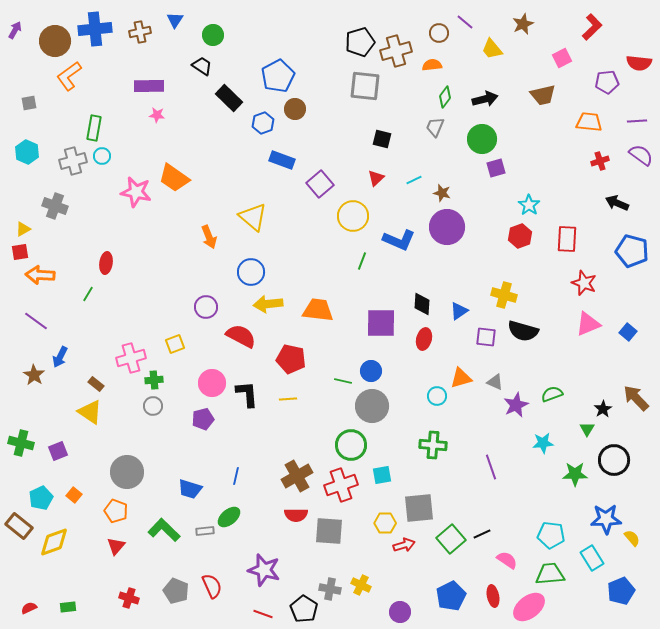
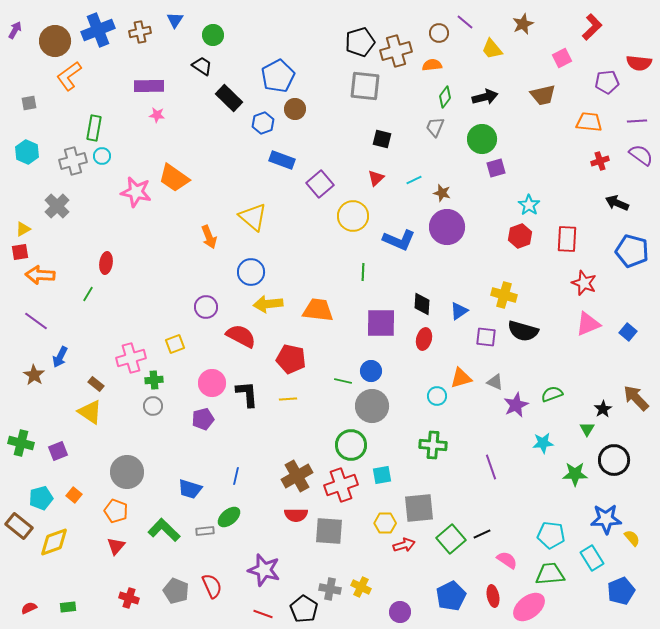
blue cross at (95, 29): moved 3 px right, 1 px down; rotated 16 degrees counterclockwise
black arrow at (485, 99): moved 2 px up
gray cross at (55, 206): moved 2 px right; rotated 25 degrees clockwise
green line at (362, 261): moved 1 px right, 11 px down; rotated 18 degrees counterclockwise
cyan pentagon at (41, 498): rotated 10 degrees clockwise
yellow cross at (361, 585): moved 2 px down
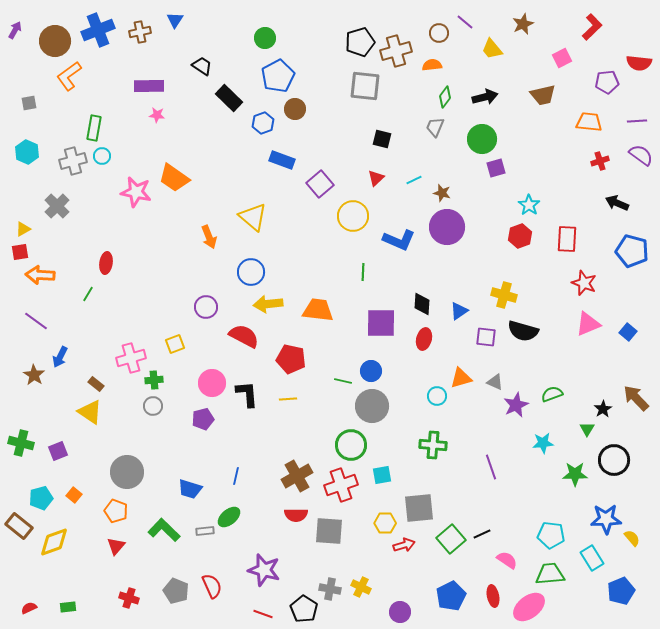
green circle at (213, 35): moved 52 px right, 3 px down
red semicircle at (241, 336): moved 3 px right
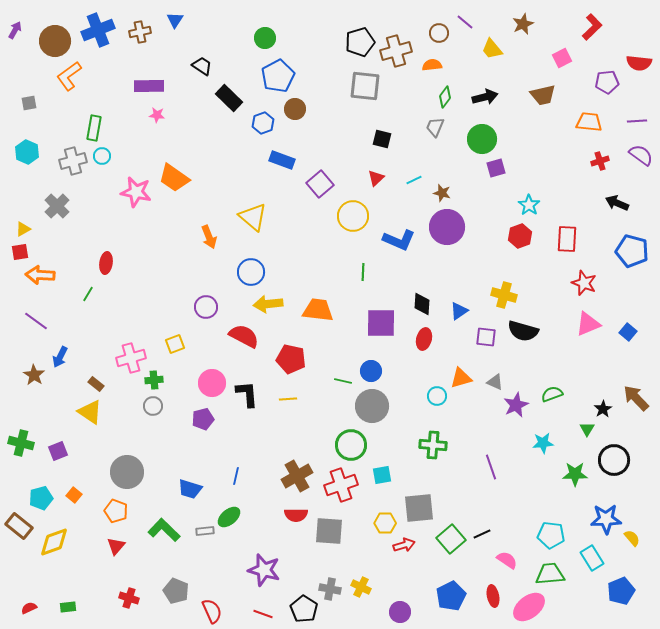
red semicircle at (212, 586): moved 25 px down
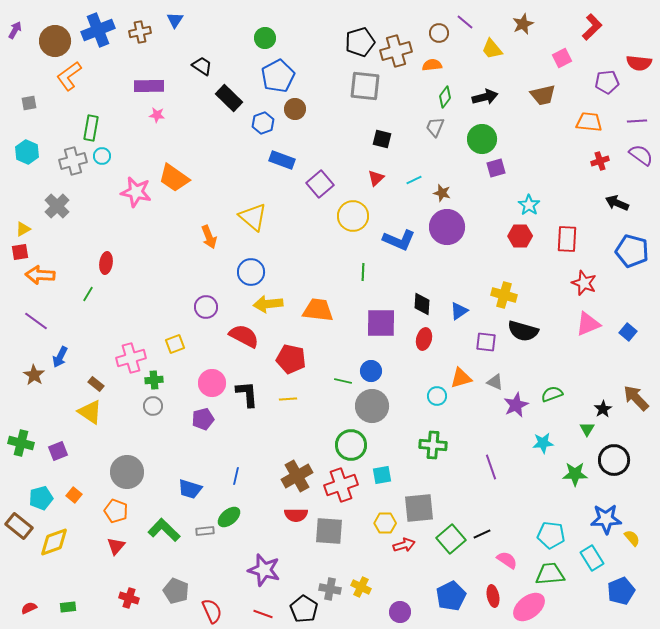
green rectangle at (94, 128): moved 3 px left
red hexagon at (520, 236): rotated 20 degrees clockwise
purple square at (486, 337): moved 5 px down
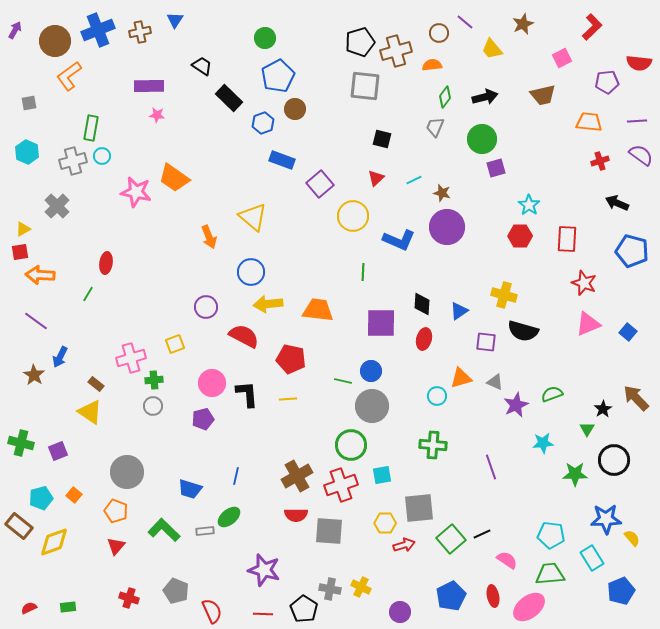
red line at (263, 614): rotated 18 degrees counterclockwise
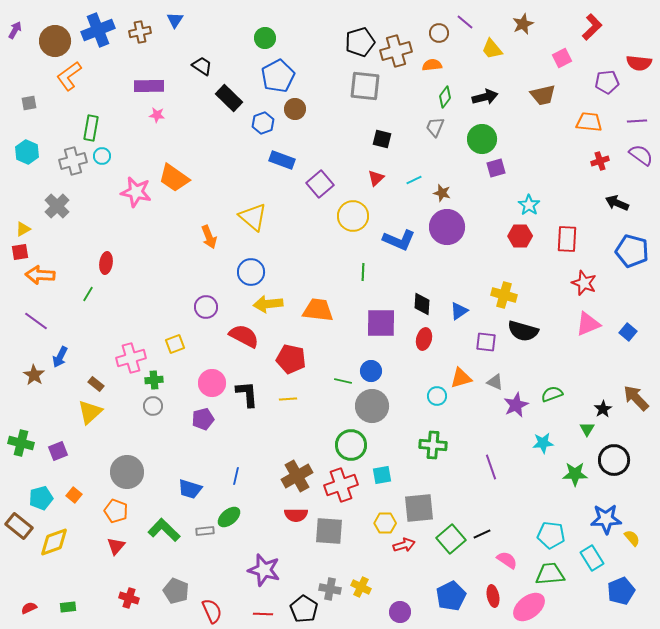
yellow triangle at (90, 412): rotated 44 degrees clockwise
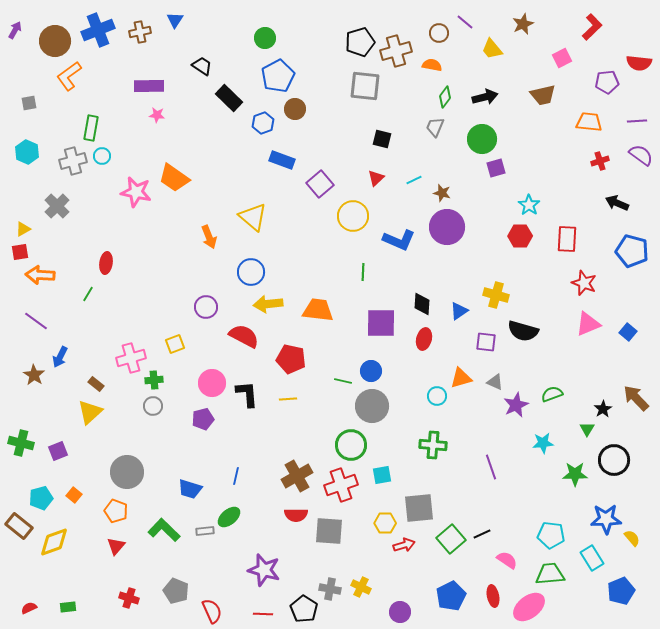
orange semicircle at (432, 65): rotated 18 degrees clockwise
yellow cross at (504, 295): moved 8 px left
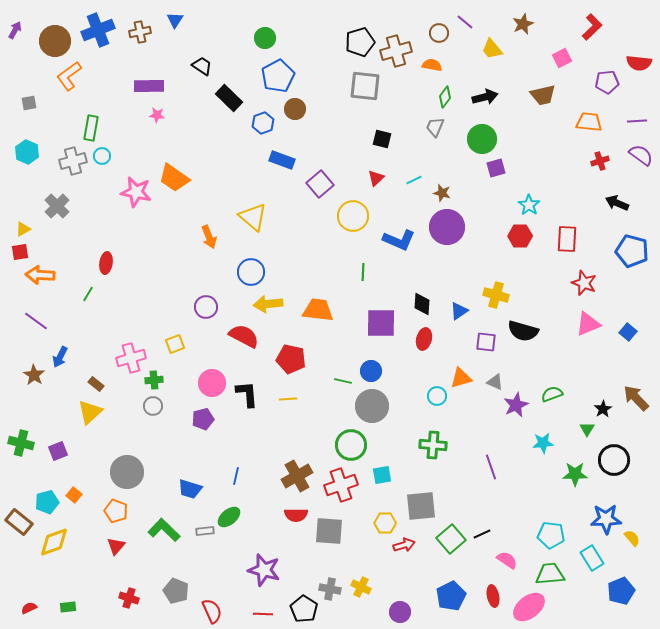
cyan pentagon at (41, 498): moved 6 px right, 4 px down
gray square at (419, 508): moved 2 px right, 2 px up
brown rectangle at (19, 526): moved 4 px up
